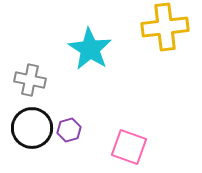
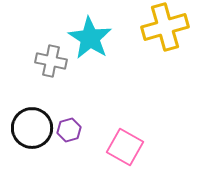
yellow cross: rotated 9 degrees counterclockwise
cyan star: moved 11 px up
gray cross: moved 21 px right, 19 px up
pink square: moved 4 px left; rotated 9 degrees clockwise
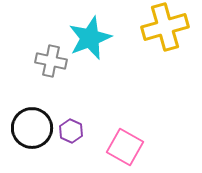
cyan star: rotated 18 degrees clockwise
purple hexagon: moved 2 px right, 1 px down; rotated 20 degrees counterclockwise
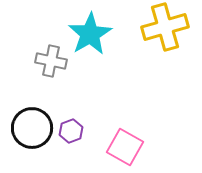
cyan star: moved 4 px up; rotated 9 degrees counterclockwise
purple hexagon: rotated 15 degrees clockwise
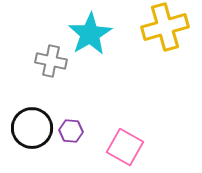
purple hexagon: rotated 25 degrees clockwise
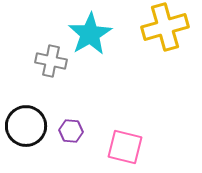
black circle: moved 6 px left, 2 px up
pink square: rotated 15 degrees counterclockwise
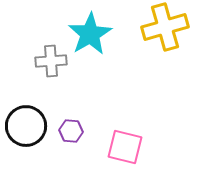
gray cross: rotated 16 degrees counterclockwise
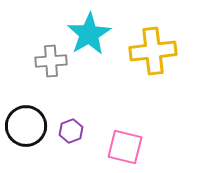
yellow cross: moved 12 px left, 24 px down; rotated 9 degrees clockwise
cyan star: moved 1 px left
purple hexagon: rotated 25 degrees counterclockwise
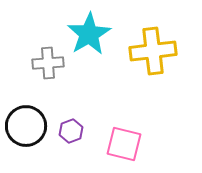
gray cross: moved 3 px left, 2 px down
pink square: moved 1 px left, 3 px up
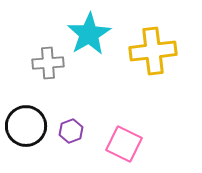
pink square: rotated 12 degrees clockwise
